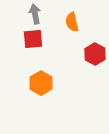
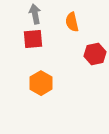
red hexagon: rotated 20 degrees clockwise
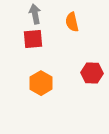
red hexagon: moved 3 px left, 19 px down; rotated 15 degrees clockwise
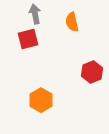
red square: moved 5 px left; rotated 10 degrees counterclockwise
red hexagon: moved 1 px up; rotated 25 degrees counterclockwise
orange hexagon: moved 17 px down
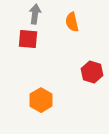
gray arrow: rotated 18 degrees clockwise
red square: rotated 20 degrees clockwise
red hexagon: rotated 20 degrees counterclockwise
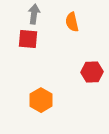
gray arrow: moved 1 px left
red hexagon: rotated 20 degrees counterclockwise
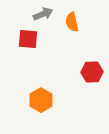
gray arrow: moved 9 px right; rotated 60 degrees clockwise
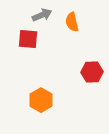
gray arrow: moved 1 px left, 1 px down
